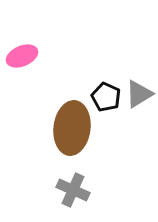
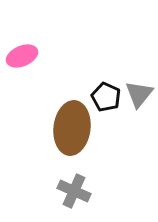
gray triangle: rotated 20 degrees counterclockwise
gray cross: moved 1 px right, 1 px down
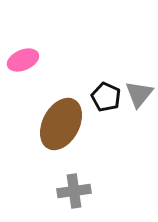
pink ellipse: moved 1 px right, 4 px down
brown ellipse: moved 11 px left, 4 px up; rotated 21 degrees clockwise
gray cross: rotated 32 degrees counterclockwise
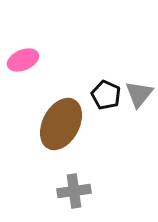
black pentagon: moved 2 px up
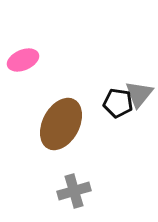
black pentagon: moved 12 px right, 8 px down; rotated 16 degrees counterclockwise
gray cross: rotated 8 degrees counterclockwise
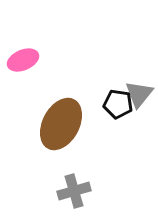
black pentagon: moved 1 px down
